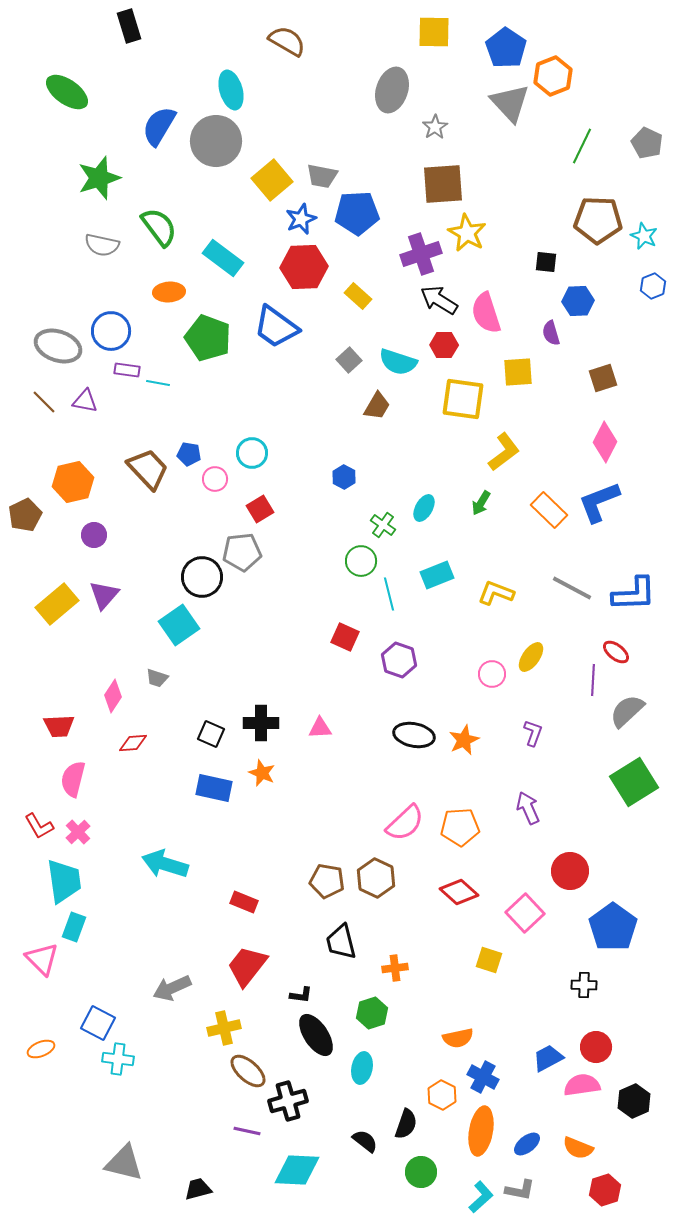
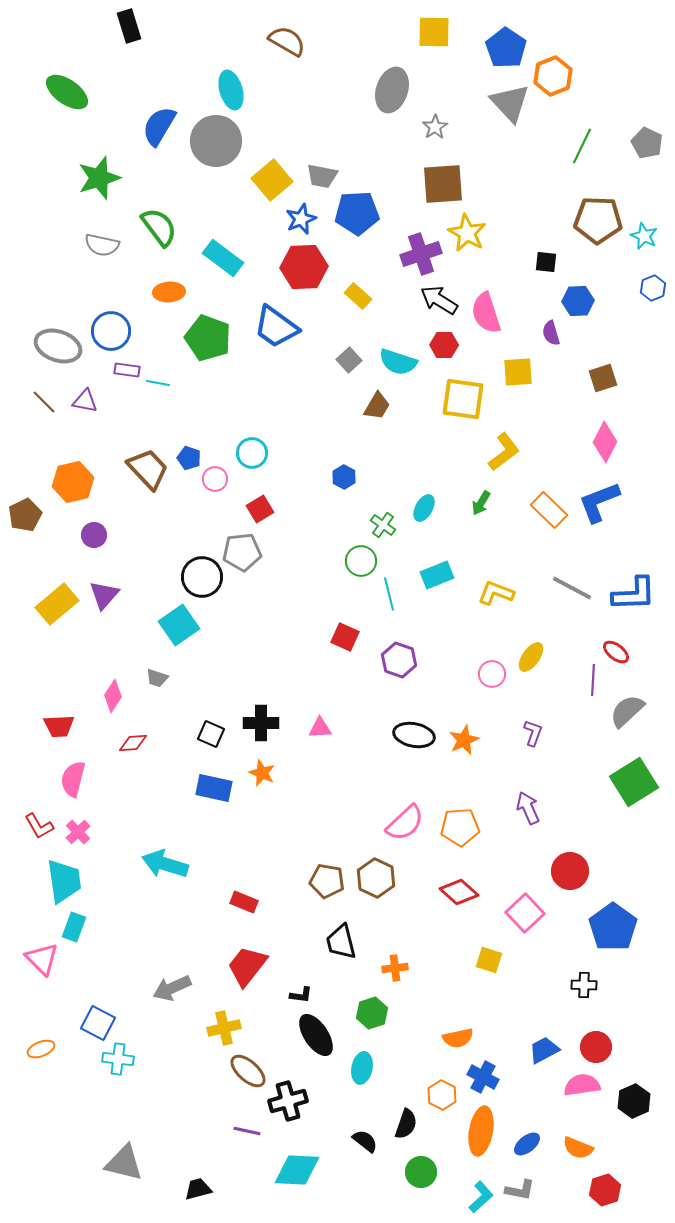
blue hexagon at (653, 286): moved 2 px down
blue pentagon at (189, 454): moved 4 px down; rotated 10 degrees clockwise
blue trapezoid at (548, 1058): moved 4 px left, 8 px up
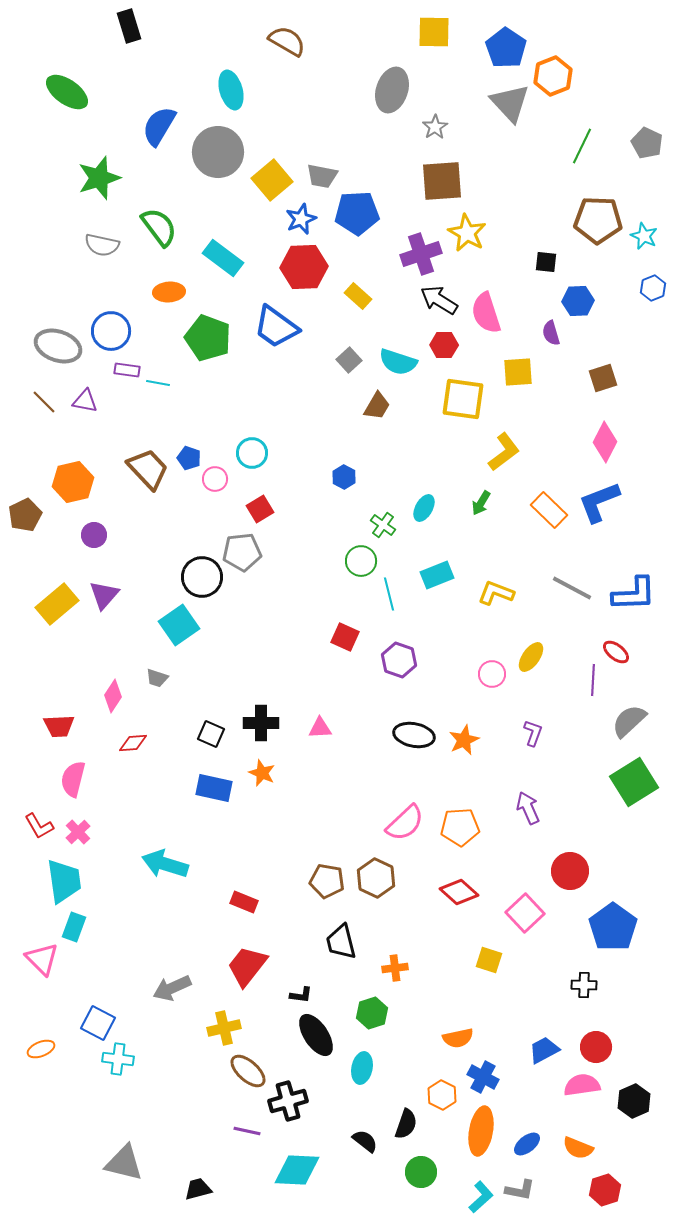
gray circle at (216, 141): moved 2 px right, 11 px down
brown square at (443, 184): moved 1 px left, 3 px up
gray semicircle at (627, 711): moved 2 px right, 10 px down
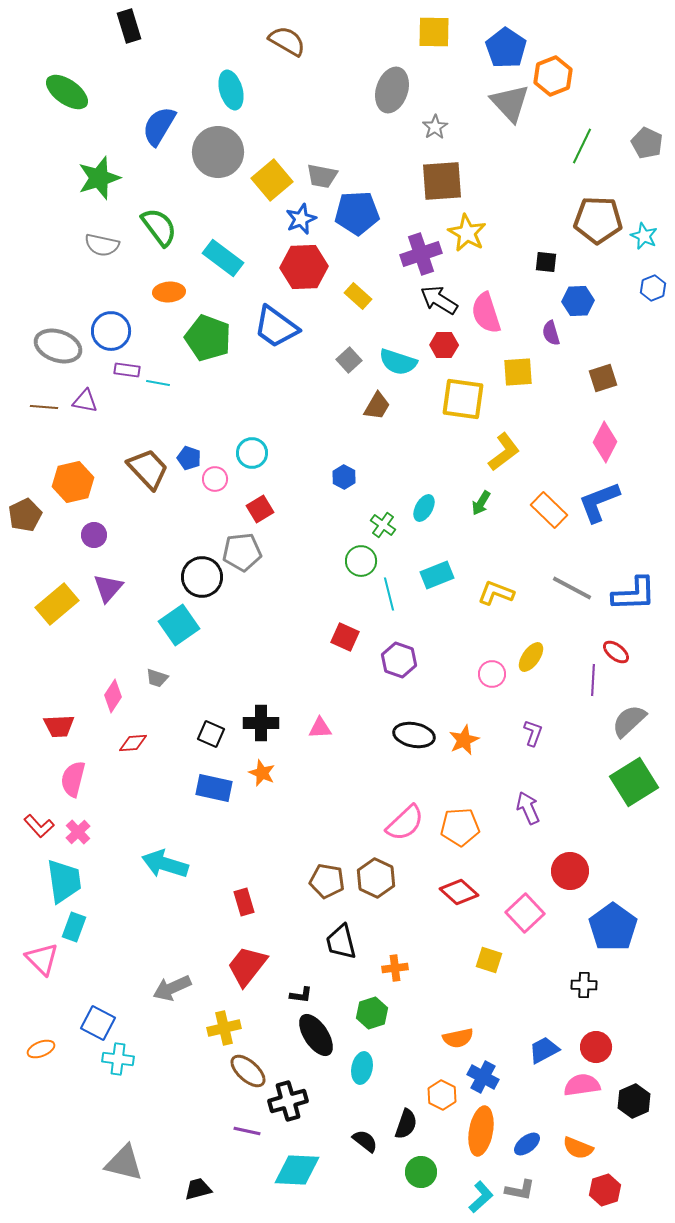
brown line at (44, 402): moved 5 px down; rotated 40 degrees counterclockwise
purple triangle at (104, 595): moved 4 px right, 7 px up
red L-shape at (39, 826): rotated 12 degrees counterclockwise
red rectangle at (244, 902): rotated 52 degrees clockwise
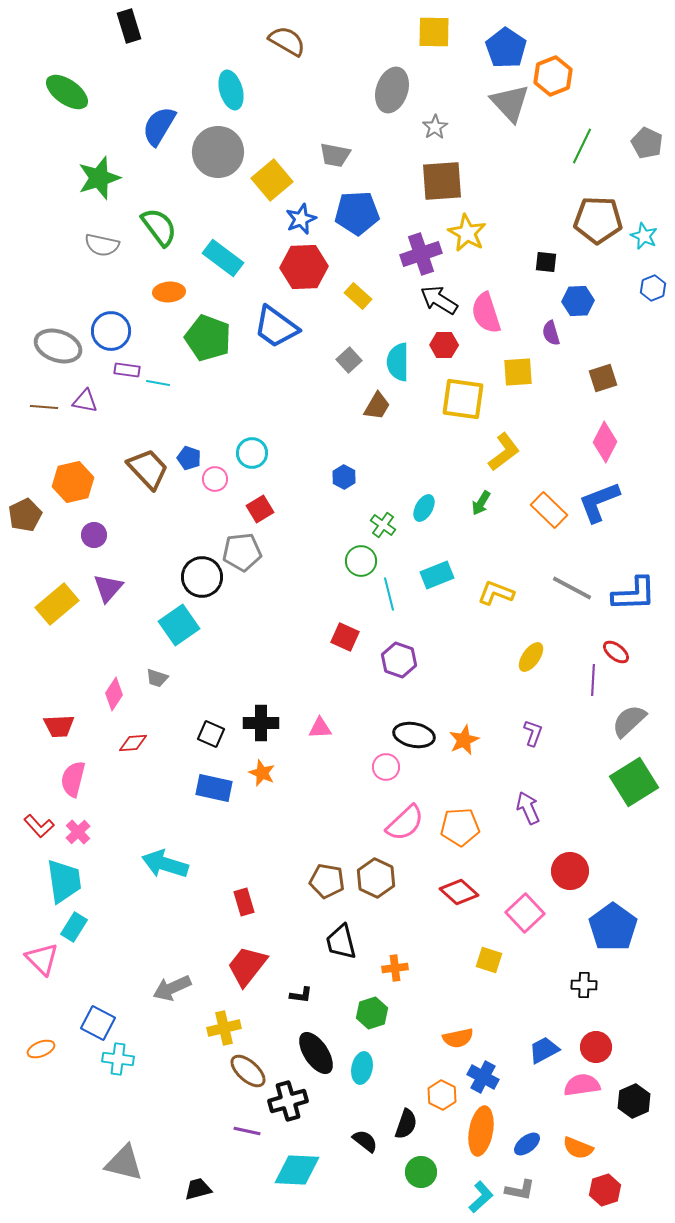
gray trapezoid at (322, 176): moved 13 px right, 21 px up
cyan semicircle at (398, 362): rotated 72 degrees clockwise
pink circle at (492, 674): moved 106 px left, 93 px down
pink diamond at (113, 696): moved 1 px right, 2 px up
cyan rectangle at (74, 927): rotated 12 degrees clockwise
black ellipse at (316, 1035): moved 18 px down
